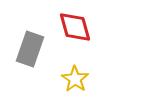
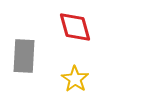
gray rectangle: moved 6 px left, 7 px down; rotated 16 degrees counterclockwise
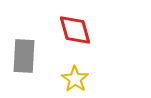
red diamond: moved 3 px down
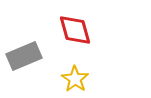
gray rectangle: rotated 64 degrees clockwise
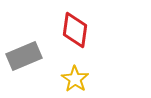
red diamond: rotated 24 degrees clockwise
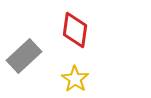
gray rectangle: rotated 20 degrees counterclockwise
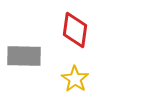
gray rectangle: rotated 44 degrees clockwise
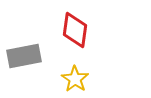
gray rectangle: rotated 12 degrees counterclockwise
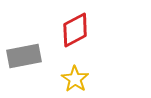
red diamond: rotated 54 degrees clockwise
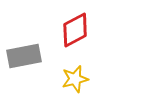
yellow star: rotated 24 degrees clockwise
